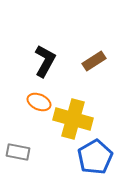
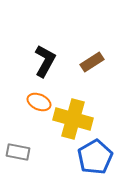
brown rectangle: moved 2 px left, 1 px down
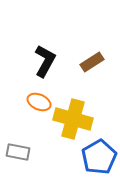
blue pentagon: moved 4 px right
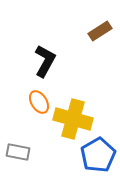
brown rectangle: moved 8 px right, 31 px up
orange ellipse: rotated 35 degrees clockwise
blue pentagon: moved 1 px left, 2 px up
